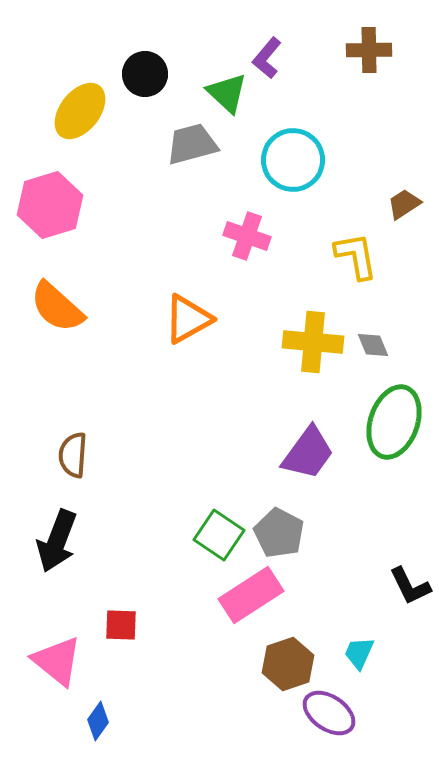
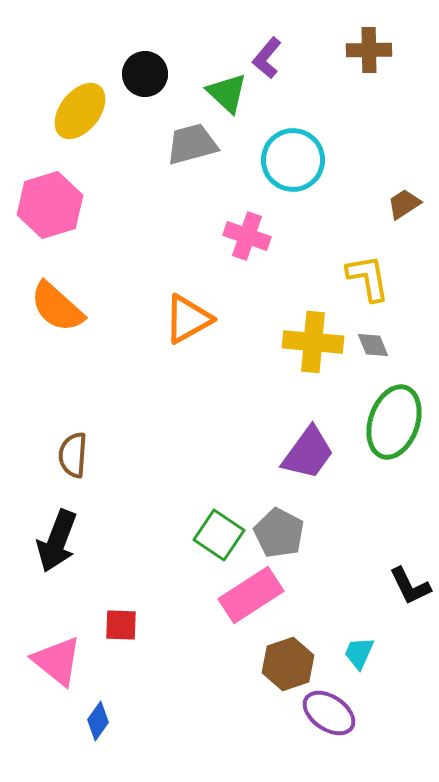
yellow L-shape: moved 12 px right, 22 px down
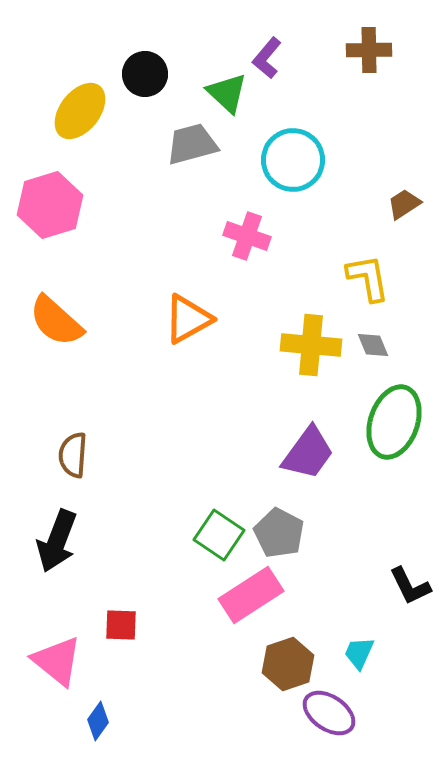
orange semicircle: moved 1 px left, 14 px down
yellow cross: moved 2 px left, 3 px down
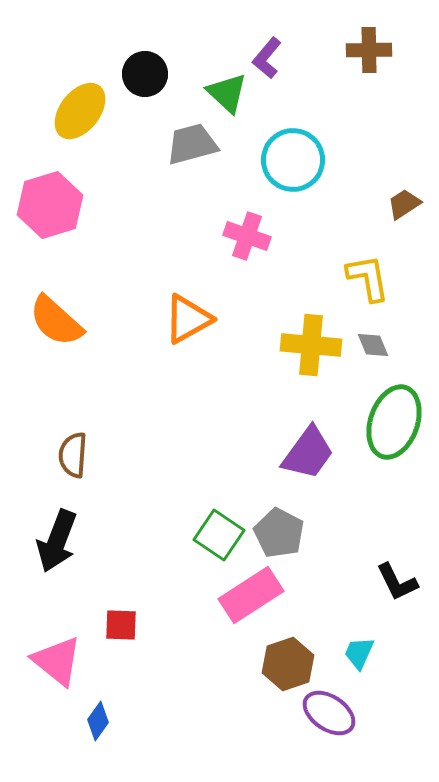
black L-shape: moved 13 px left, 4 px up
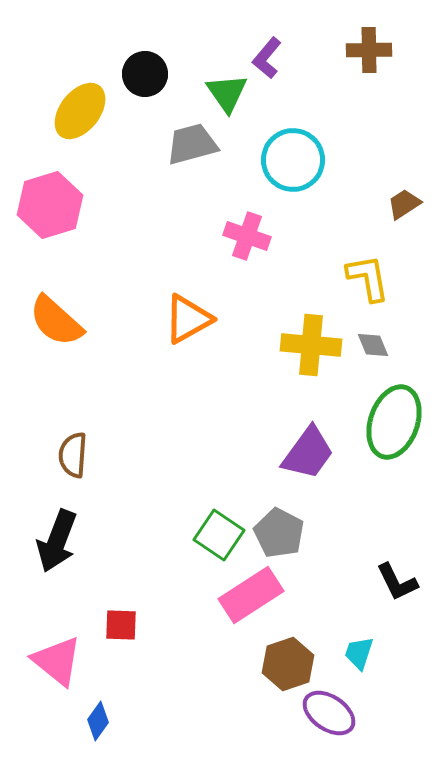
green triangle: rotated 12 degrees clockwise
cyan trapezoid: rotated 6 degrees counterclockwise
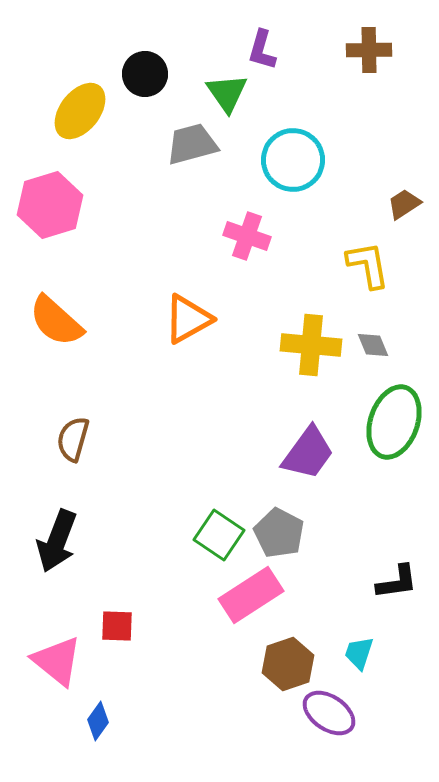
purple L-shape: moved 5 px left, 8 px up; rotated 24 degrees counterclockwise
yellow L-shape: moved 13 px up
brown semicircle: moved 16 px up; rotated 12 degrees clockwise
black L-shape: rotated 72 degrees counterclockwise
red square: moved 4 px left, 1 px down
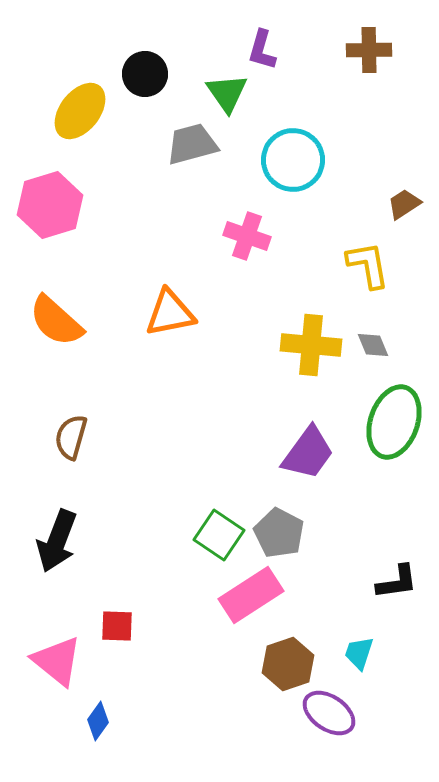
orange triangle: moved 18 px left, 6 px up; rotated 18 degrees clockwise
brown semicircle: moved 2 px left, 2 px up
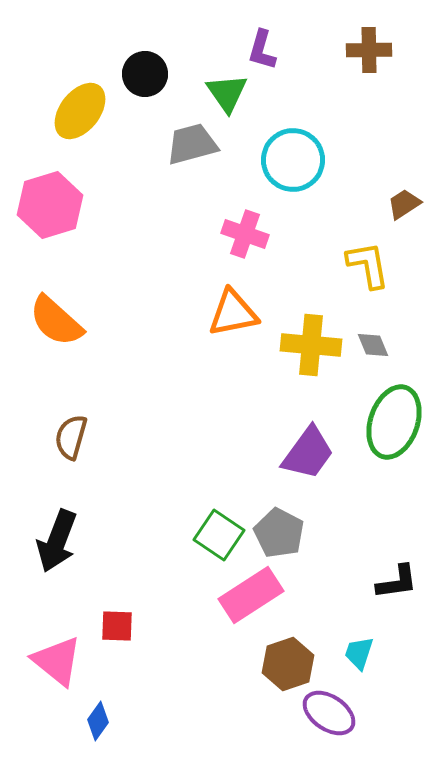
pink cross: moved 2 px left, 2 px up
orange triangle: moved 63 px right
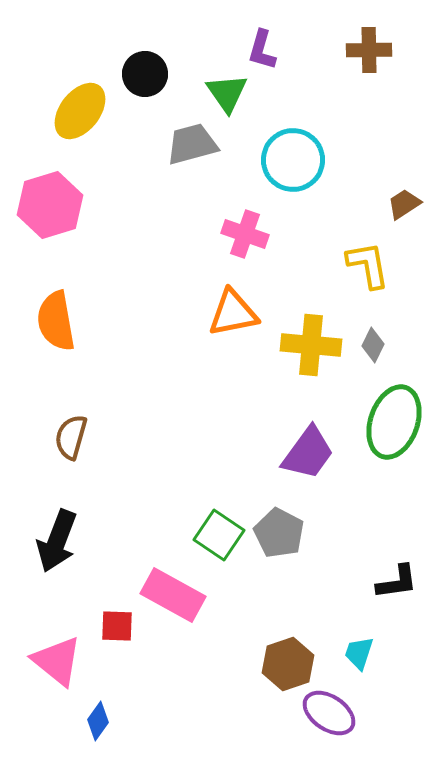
orange semicircle: rotated 38 degrees clockwise
gray diamond: rotated 48 degrees clockwise
pink rectangle: moved 78 px left; rotated 62 degrees clockwise
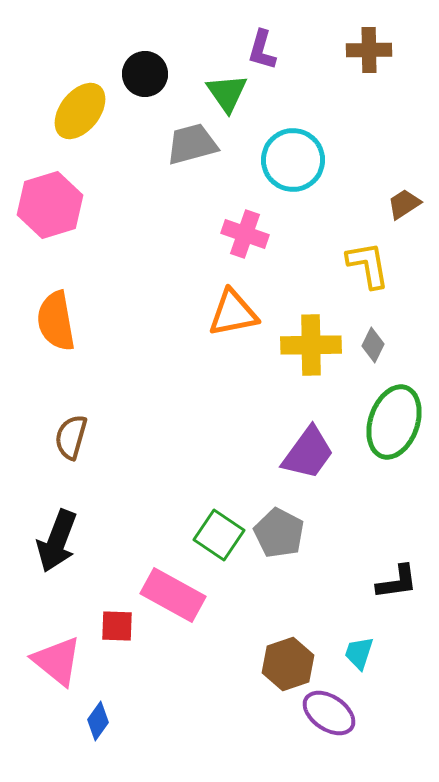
yellow cross: rotated 6 degrees counterclockwise
